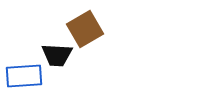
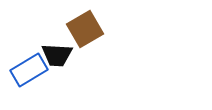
blue rectangle: moved 5 px right, 6 px up; rotated 27 degrees counterclockwise
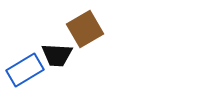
blue rectangle: moved 4 px left
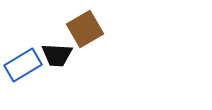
blue rectangle: moved 2 px left, 5 px up
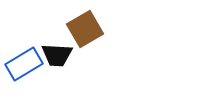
blue rectangle: moved 1 px right, 1 px up
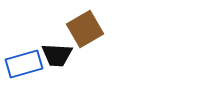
blue rectangle: rotated 15 degrees clockwise
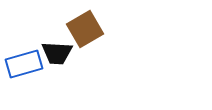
black trapezoid: moved 2 px up
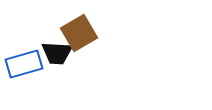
brown square: moved 6 px left, 4 px down
